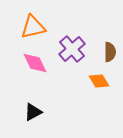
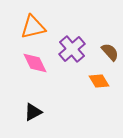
brown semicircle: rotated 42 degrees counterclockwise
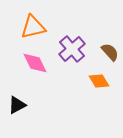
black triangle: moved 16 px left, 7 px up
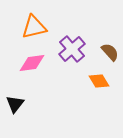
orange triangle: moved 1 px right
pink diamond: moved 3 px left; rotated 72 degrees counterclockwise
black triangle: moved 2 px left, 1 px up; rotated 24 degrees counterclockwise
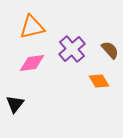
orange triangle: moved 2 px left
brown semicircle: moved 2 px up
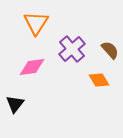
orange triangle: moved 4 px right, 4 px up; rotated 44 degrees counterclockwise
pink diamond: moved 4 px down
orange diamond: moved 1 px up
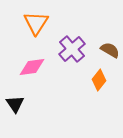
brown semicircle: rotated 18 degrees counterclockwise
orange diamond: rotated 70 degrees clockwise
black triangle: rotated 12 degrees counterclockwise
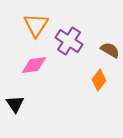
orange triangle: moved 2 px down
purple cross: moved 3 px left, 8 px up; rotated 16 degrees counterclockwise
pink diamond: moved 2 px right, 2 px up
